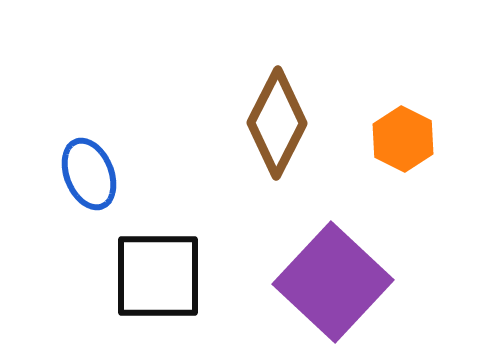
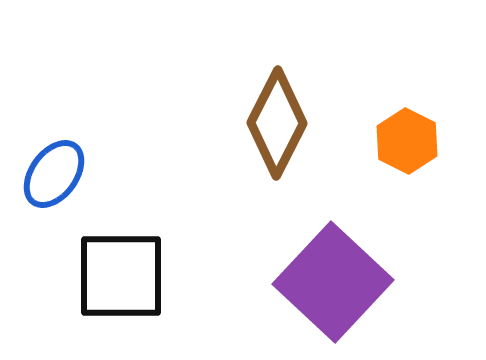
orange hexagon: moved 4 px right, 2 px down
blue ellipse: moved 35 px left; rotated 58 degrees clockwise
black square: moved 37 px left
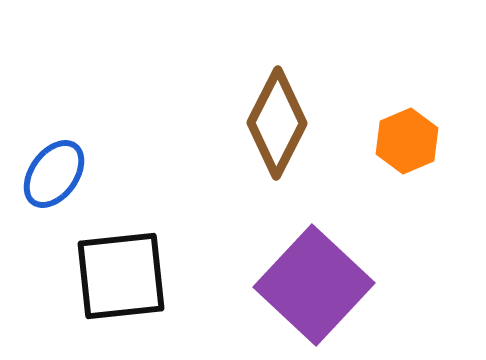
orange hexagon: rotated 10 degrees clockwise
black square: rotated 6 degrees counterclockwise
purple square: moved 19 px left, 3 px down
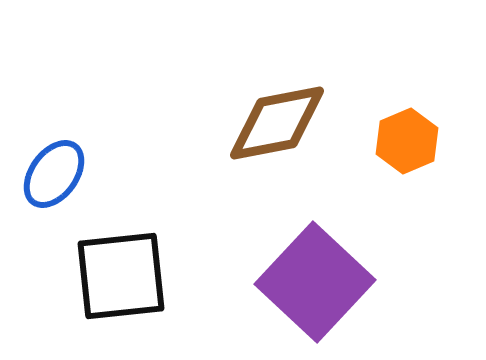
brown diamond: rotated 52 degrees clockwise
purple square: moved 1 px right, 3 px up
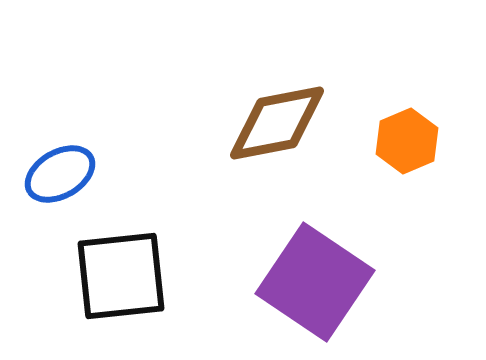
blue ellipse: moved 6 px right; rotated 24 degrees clockwise
purple square: rotated 9 degrees counterclockwise
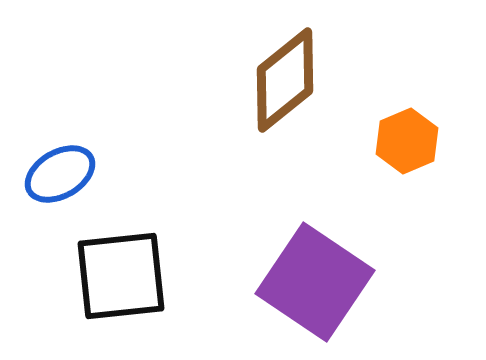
brown diamond: moved 8 px right, 43 px up; rotated 28 degrees counterclockwise
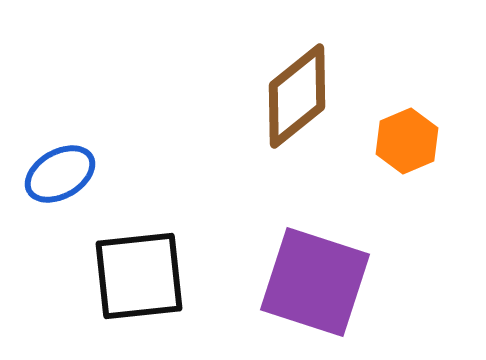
brown diamond: moved 12 px right, 16 px down
black square: moved 18 px right
purple square: rotated 16 degrees counterclockwise
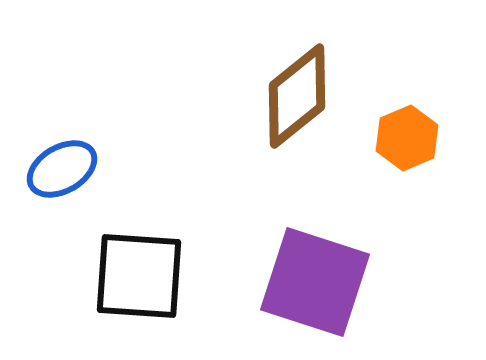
orange hexagon: moved 3 px up
blue ellipse: moved 2 px right, 5 px up
black square: rotated 10 degrees clockwise
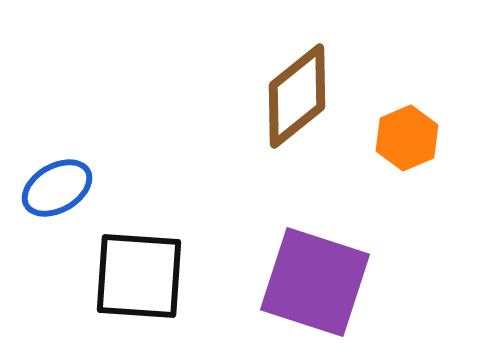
blue ellipse: moved 5 px left, 19 px down
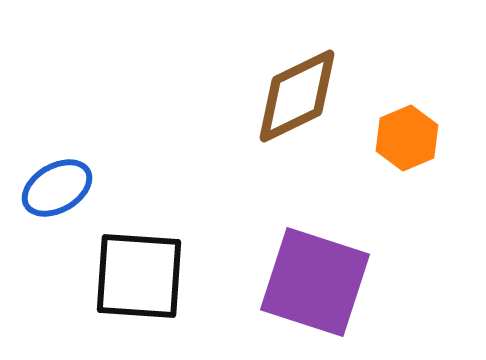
brown diamond: rotated 13 degrees clockwise
